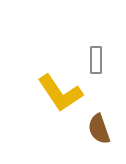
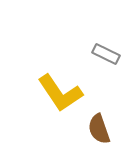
gray rectangle: moved 10 px right, 6 px up; rotated 64 degrees counterclockwise
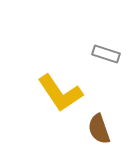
gray rectangle: rotated 8 degrees counterclockwise
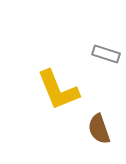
yellow L-shape: moved 2 px left, 3 px up; rotated 12 degrees clockwise
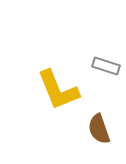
gray rectangle: moved 12 px down
